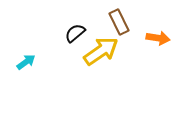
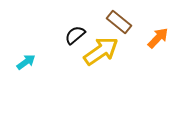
brown rectangle: rotated 25 degrees counterclockwise
black semicircle: moved 2 px down
orange arrow: rotated 55 degrees counterclockwise
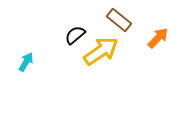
brown rectangle: moved 2 px up
cyan arrow: rotated 24 degrees counterclockwise
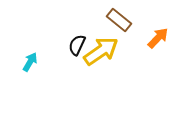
black semicircle: moved 2 px right, 10 px down; rotated 25 degrees counterclockwise
cyan arrow: moved 4 px right
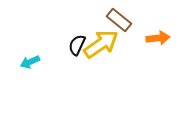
orange arrow: rotated 40 degrees clockwise
yellow arrow: moved 7 px up
cyan arrow: rotated 144 degrees counterclockwise
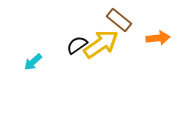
black semicircle: rotated 30 degrees clockwise
cyan arrow: moved 3 px right; rotated 18 degrees counterclockwise
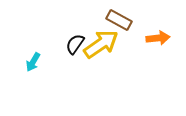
brown rectangle: rotated 10 degrees counterclockwise
black semicircle: moved 2 px left, 1 px up; rotated 20 degrees counterclockwise
cyan arrow: rotated 18 degrees counterclockwise
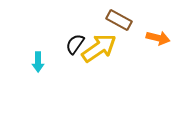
orange arrow: rotated 20 degrees clockwise
yellow arrow: moved 2 px left, 4 px down
cyan arrow: moved 5 px right; rotated 30 degrees counterclockwise
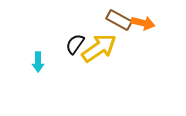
orange arrow: moved 15 px left, 15 px up
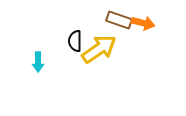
brown rectangle: rotated 10 degrees counterclockwise
black semicircle: moved 3 px up; rotated 35 degrees counterclockwise
yellow arrow: moved 1 px down
